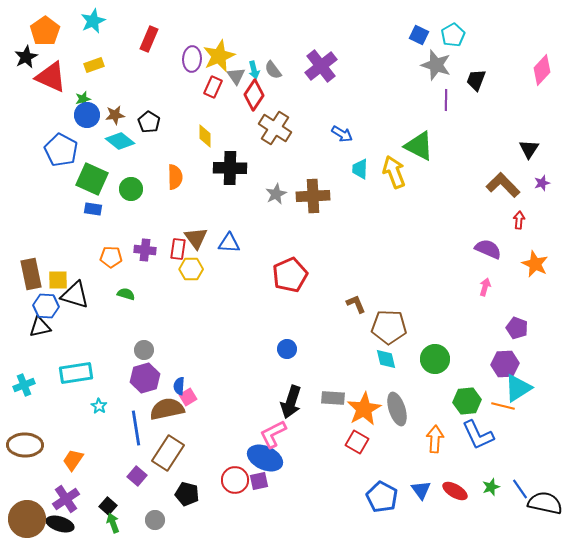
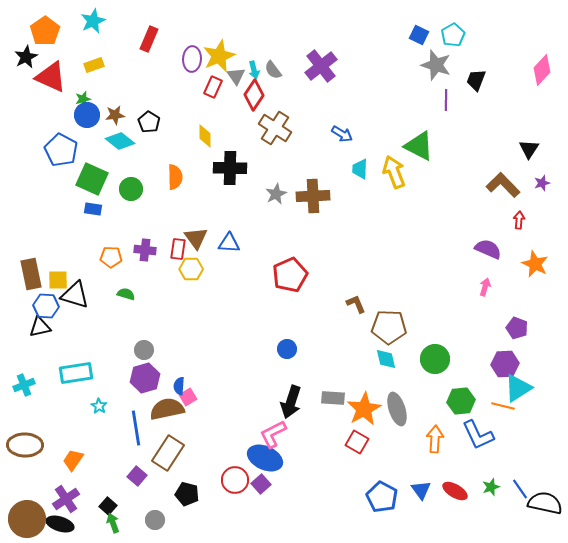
green hexagon at (467, 401): moved 6 px left
purple square at (259, 481): moved 2 px right, 3 px down; rotated 30 degrees counterclockwise
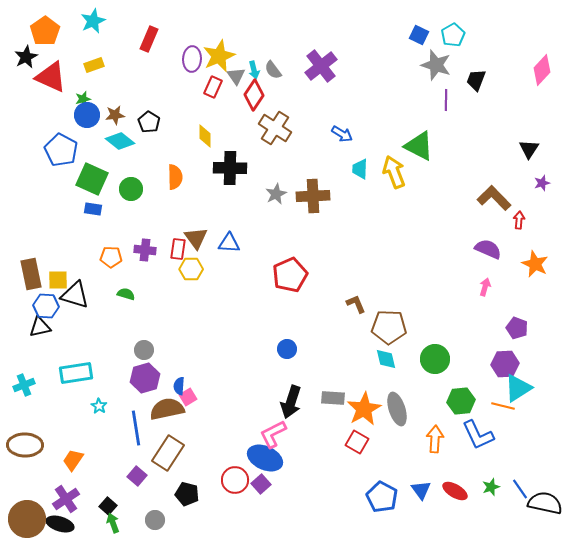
brown L-shape at (503, 185): moved 9 px left, 13 px down
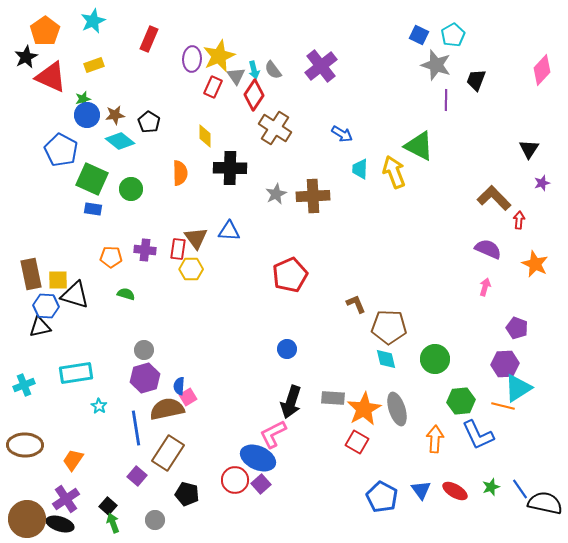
orange semicircle at (175, 177): moved 5 px right, 4 px up
blue triangle at (229, 243): moved 12 px up
blue ellipse at (265, 458): moved 7 px left
